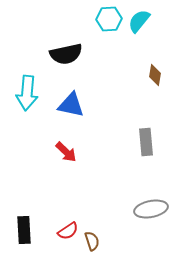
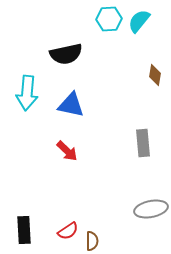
gray rectangle: moved 3 px left, 1 px down
red arrow: moved 1 px right, 1 px up
brown semicircle: rotated 18 degrees clockwise
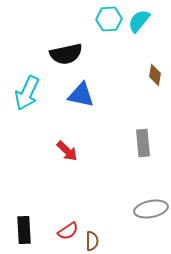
cyan arrow: rotated 20 degrees clockwise
blue triangle: moved 10 px right, 10 px up
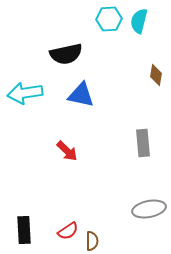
cyan semicircle: rotated 25 degrees counterclockwise
brown diamond: moved 1 px right
cyan arrow: moved 2 px left; rotated 56 degrees clockwise
gray ellipse: moved 2 px left
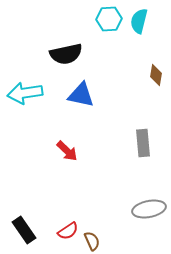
black rectangle: rotated 32 degrees counterclockwise
brown semicircle: rotated 24 degrees counterclockwise
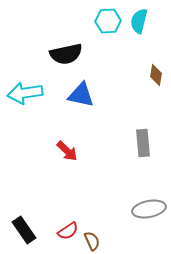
cyan hexagon: moved 1 px left, 2 px down
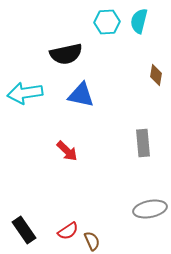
cyan hexagon: moved 1 px left, 1 px down
gray ellipse: moved 1 px right
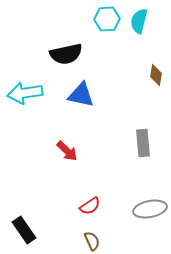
cyan hexagon: moved 3 px up
red semicircle: moved 22 px right, 25 px up
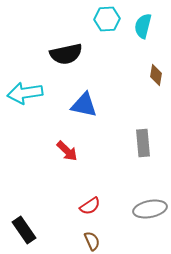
cyan semicircle: moved 4 px right, 5 px down
blue triangle: moved 3 px right, 10 px down
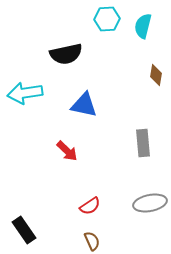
gray ellipse: moved 6 px up
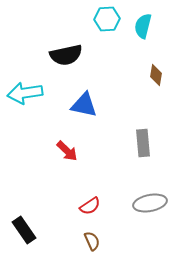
black semicircle: moved 1 px down
